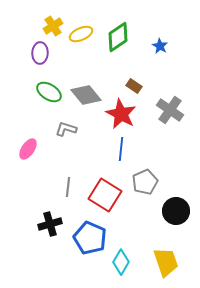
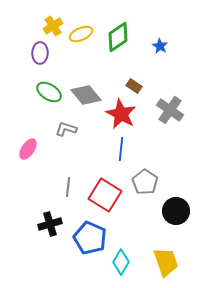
gray pentagon: rotated 15 degrees counterclockwise
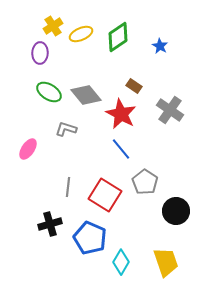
blue line: rotated 45 degrees counterclockwise
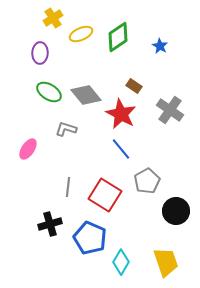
yellow cross: moved 8 px up
gray pentagon: moved 2 px right, 1 px up; rotated 10 degrees clockwise
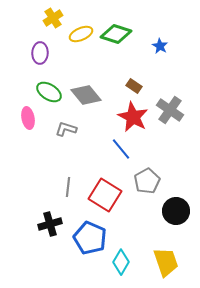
green diamond: moved 2 px left, 3 px up; rotated 52 degrees clockwise
red star: moved 12 px right, 3 px down
pink ellipse: moved 31 px up; rotated 45 degrees counterclockwise
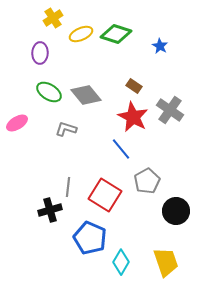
pink ellipse: moved 11 px left, 5 px down; rotated 70 degrees clockwise
black cross: moved 14 px up
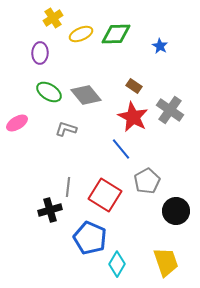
green diamond: rotated 20 degrees counterclockwise
cyan diamond: moved 4 px left, 2 px down
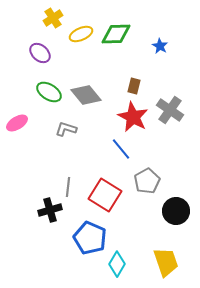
purple ellipse: rotated 50 degrees counterclockwise
brown rectangle: rotated 70 degrees clockwise
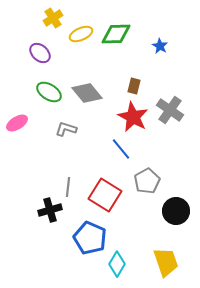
gray diamond: moved 1 px right, 2 px up
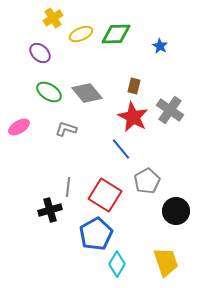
pink ellipse: moved 2 px right, 4 px down
blue pentagon: moved 6 px right, 4 px up; rotated 20 degrees clockwise
